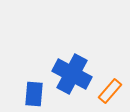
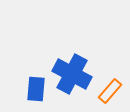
blue rectangle: moved 2 px right, 5 px up
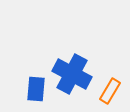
orange rectangle: rotated 10 degrees counterclockwise
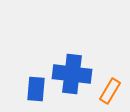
blue cross: rotated 21 degrees counterclockwise
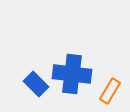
blue rectangle: moved 5 px up; rotated 50 degrees counterclockwise
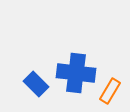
blue cross: moved 4 px right, 1 px up
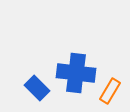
blue rectangle: moved 1 px right, 4 px down
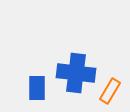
blue rectangle: rotated 45 degrees clockwise
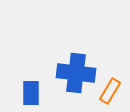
blue rectangle: moved 6 px left, 5 px down
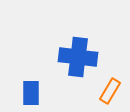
blue cross: moved 2 px right, 16 px up
